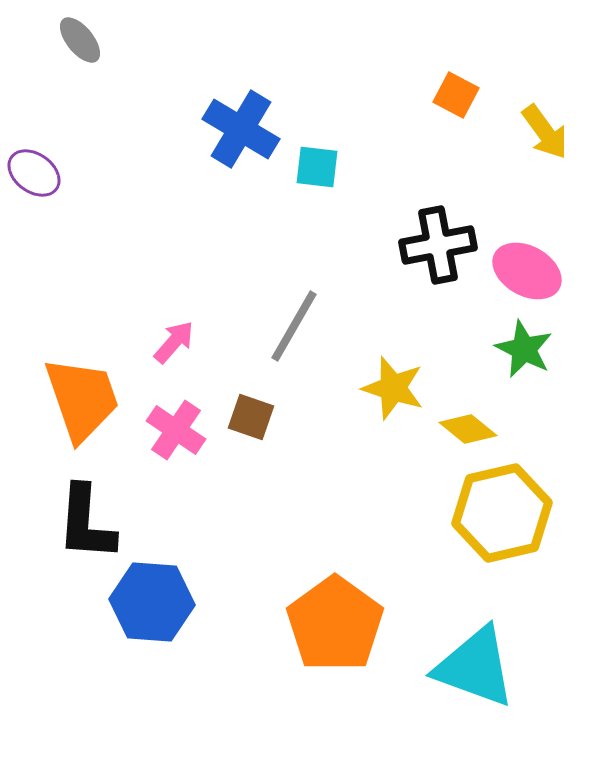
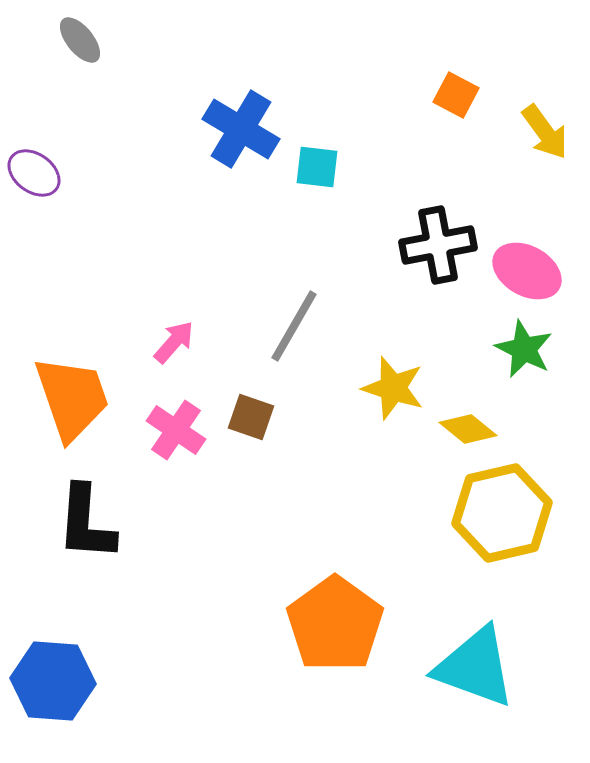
orange trapezoid: moved 10 px left, 1 px up
blue hexagon: moved 99 px left, 79 px down
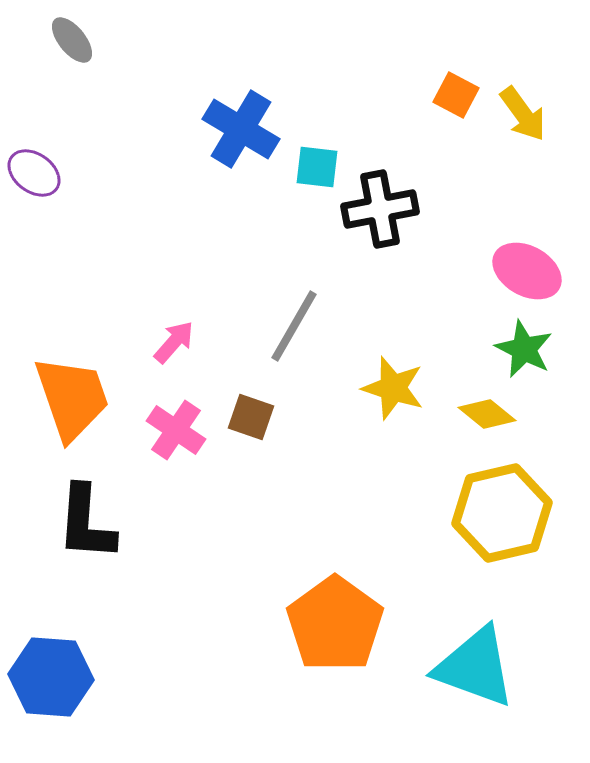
gray ellipse: moved 8 px left
yellow arrow: moved 22 px left, 18 px up
black cross: moved 58 px left, 36 px up
yellow diamond: moved 19 px right, 15 px up
blue hexagon: moved 2 px left, 4 px up
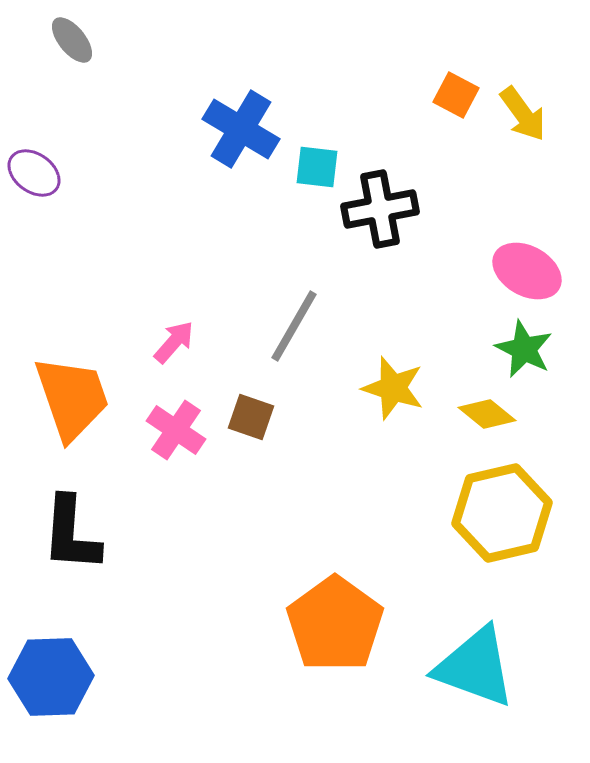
black L-shape: moved 15 px left, 11 px down
blue hexagon: rotated 6 degrees counterclockwise
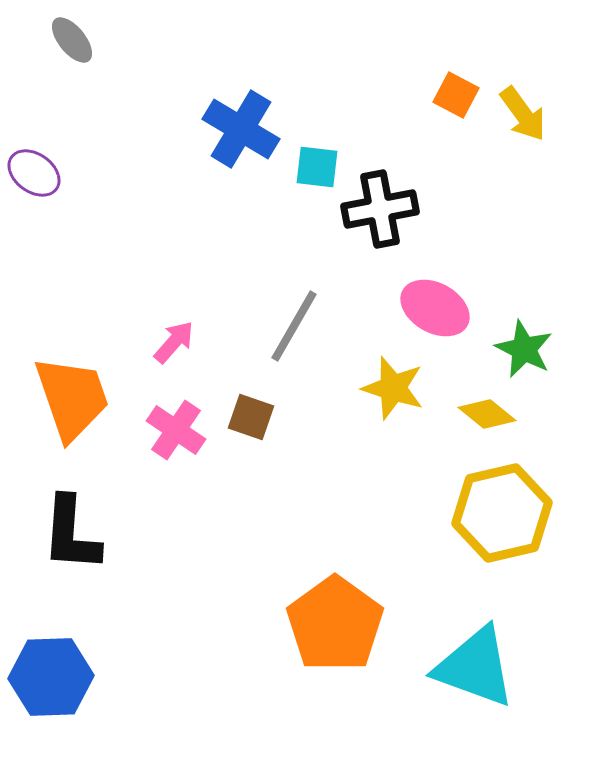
pink ellipse: moved 92 px left, 37 px down
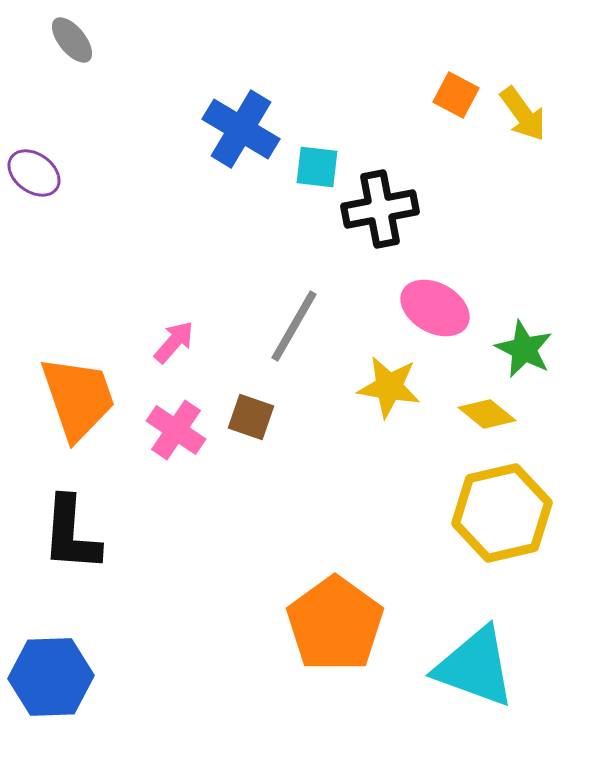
yellow star: moved 4 px left, 1 px up; rotated 8 degrees counterclockwise
orange trapezoid: moved 6 px right
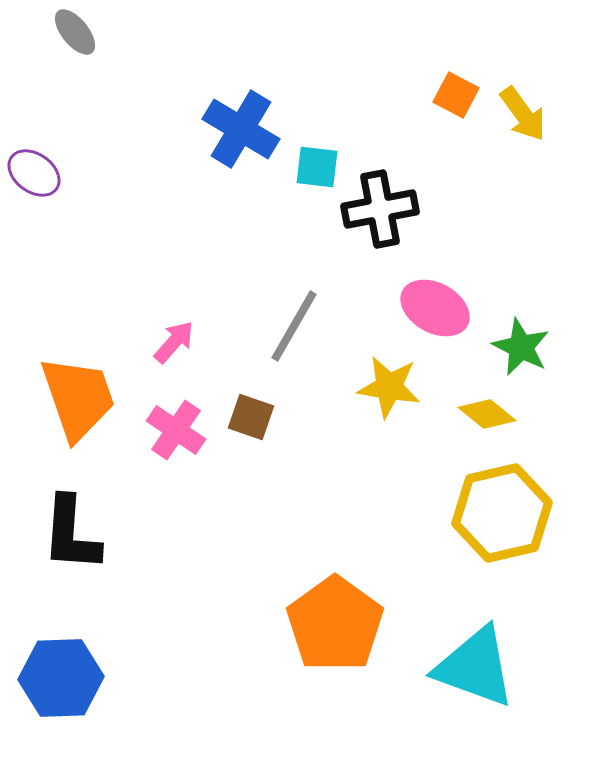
gray ellipse: moved 3 px right, 8 px up
green star: moved 3 px left, 2 px up
blue hexagon: moved 10 px right, 1 px down
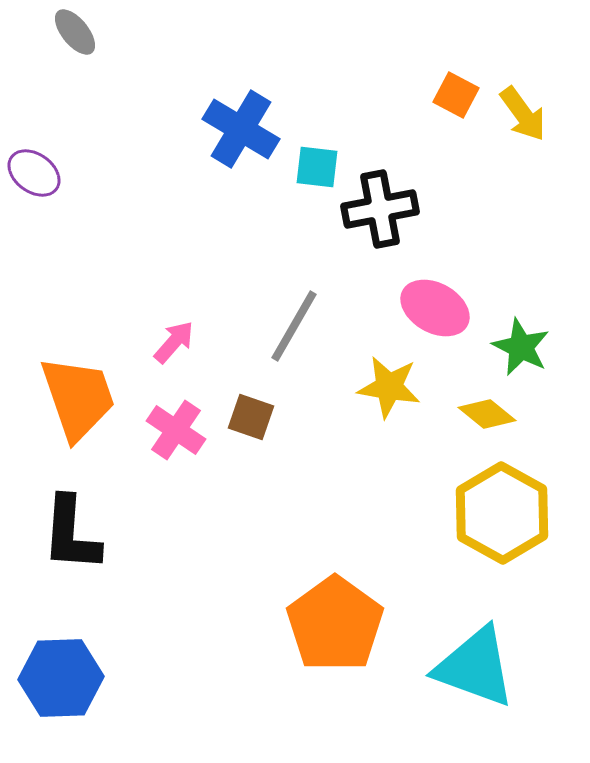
yellow hexagon: rotated 18 degrees counterclockwise
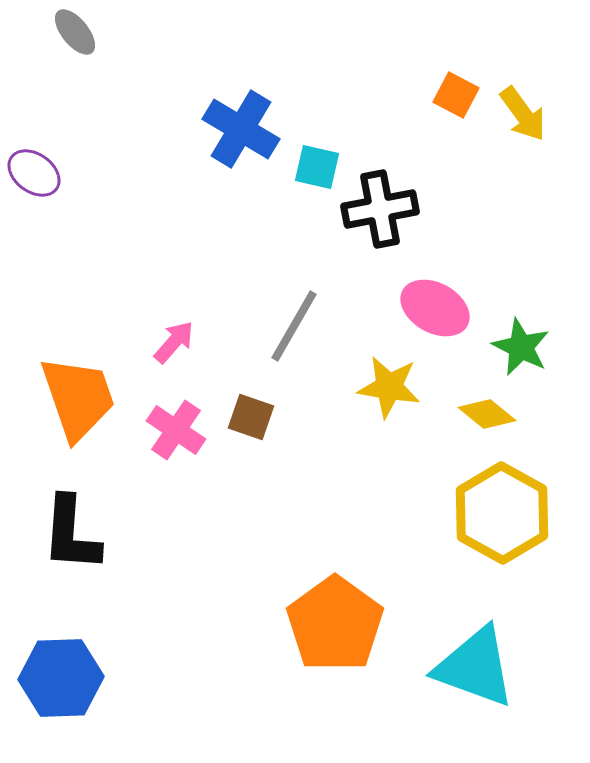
cyan square: rotated 6 degrees clockwise
